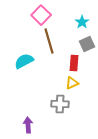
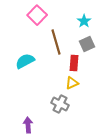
pink square: moved 4 px left
cyan star: moved 2 px right, 1 px up
brown line: moved 7 px right, 1 px down
cyan semicircle: moved 1 px right
gray cross: rotated 24 degrees clockwise
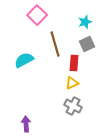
cyan star: moved 1 px right, 1 px down; rotated 16 degrees clockwise
brown line: moved 1 px left, 2 px down
cyan semicircle: moved 1 px left, 1 px up
gray cross: moved 13 px right, 2 px down
purple arrow: moved 2 px left, 1 px up
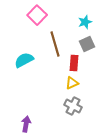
purple arrow: rotated 14 degrees clockwise
